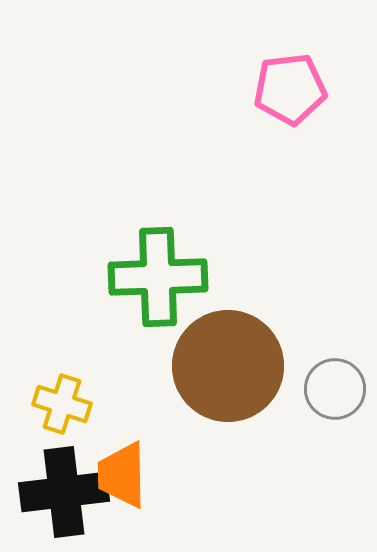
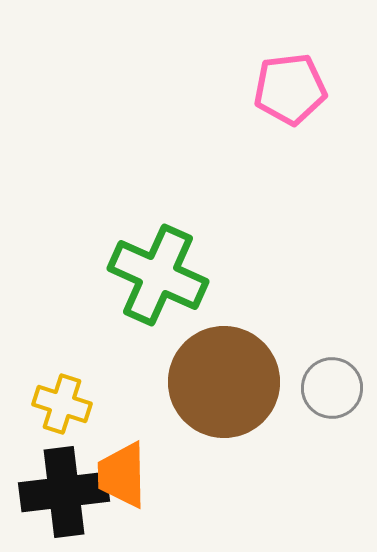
green cross: moved 2 px up; rotated 26 degrees clockwise
brown circle: moved 4 px left, 16 px down
gray circle: moved 3 px left, 1 px up
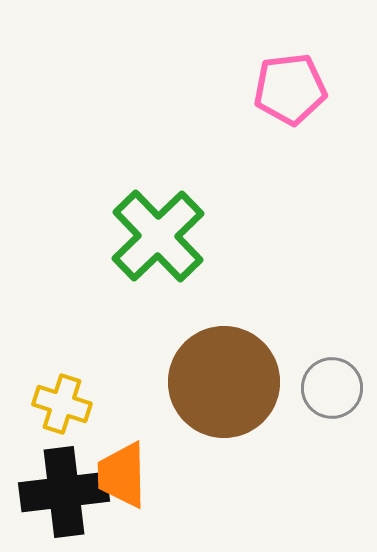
green cross: moved 39 px up; rotated 22 degrees clockwise
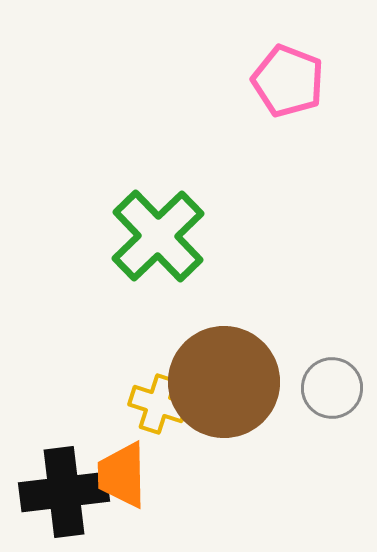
pink pentagon: moved 2 px left, 8 px up; rotated 28 degrees clockwise
yellow cross: moved 96 px right
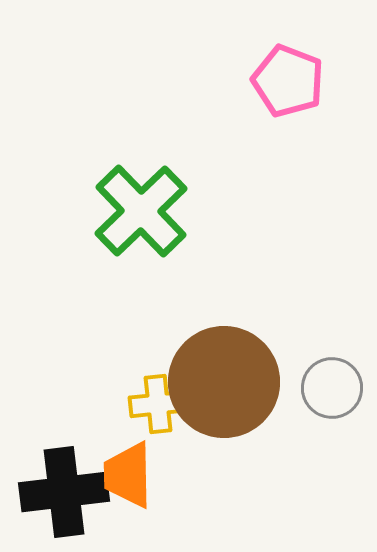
green cross: moved 17 px left, 25 px up
yellow cross: rotated 24 degrees counterclockwise
orange trapezoid: moved 6 px right
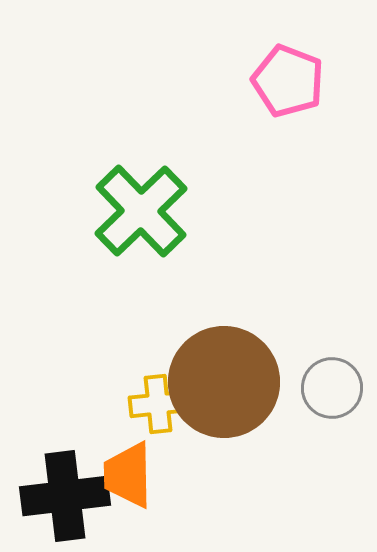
black cross: moved 1 px right, 4 px down
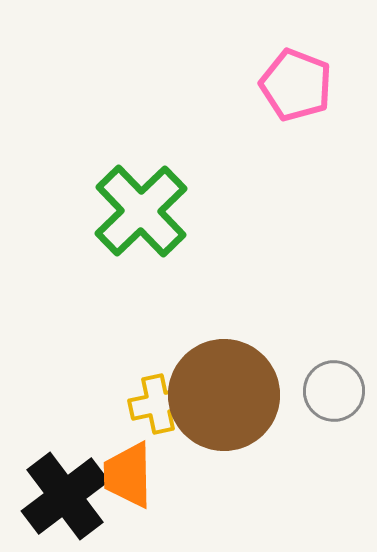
pink pentagon: moved 8 px right, 4 px down
brown circle: moved 13 px down
gray circle: moved 2 px right, 3 px down
yellow cross: rotated 6 degrees counterclockwise
black cross: rotated 30 degrees counterclockwise
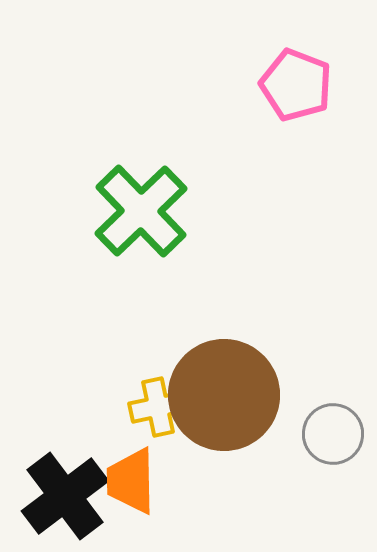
gray circle: moved 1 px left, 43 px down
yellow cross: moved 3 px down
orange trapezoid: moved 3 px right, 6 px down
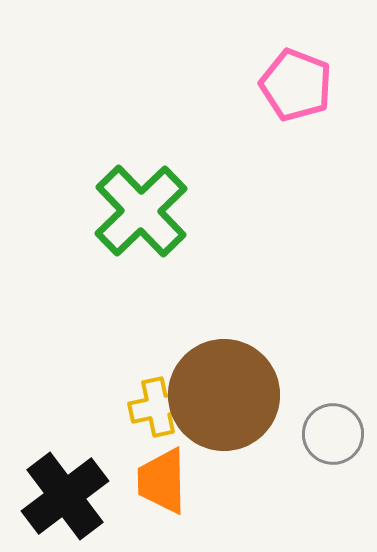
orange trapezoid: moved 31 px right
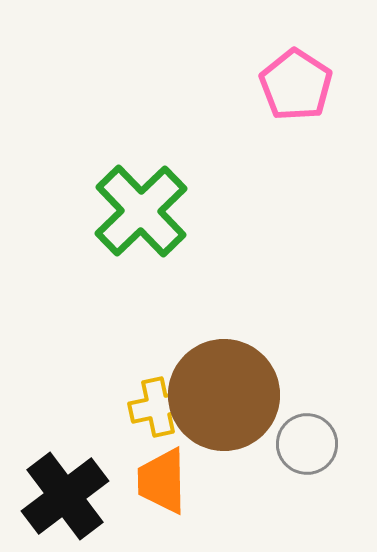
pink pentagon: rotated 12 degrees clockwise
gray circle: moved 26 px left, 10 px down
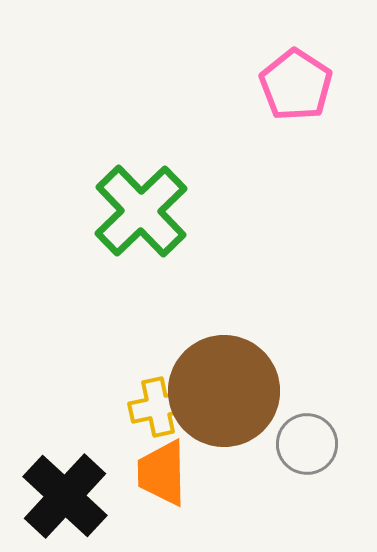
brown circle: moved 4 px up
orange trapezoid: moved 8 px up
black cross: rotated 10 degrees counterclockwise
